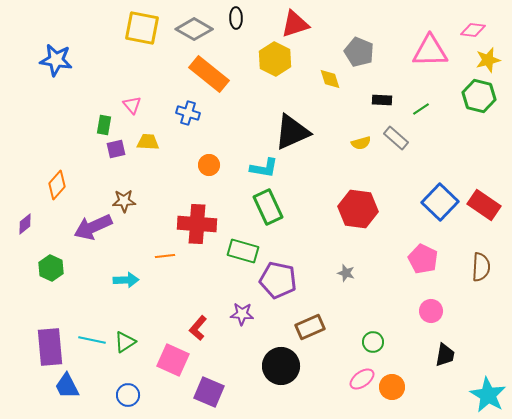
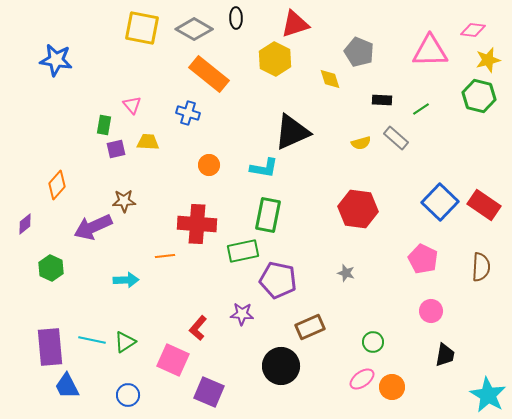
green rectangle at (268, 207): moved 8 px down; rotated 36 degrees clockwise
green rectangle at (243, 251): rotated 28 degrees counterclockwise
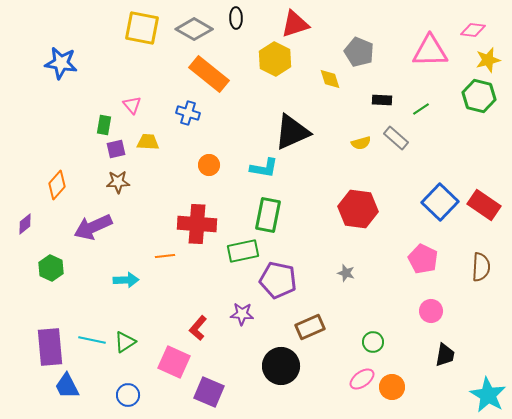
blue star at (56, 60): moved 5 px right, 3 px down
brown star at (124, 201): moved 6 px left, 19 px up
pink square at (173, 360): moved 1 px right, 2 px down
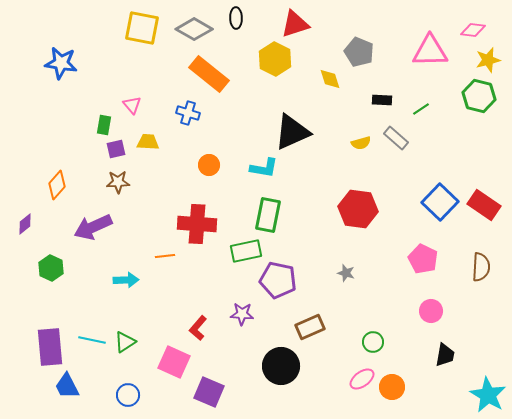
green rectangle at (243, 251): moved 3 px right
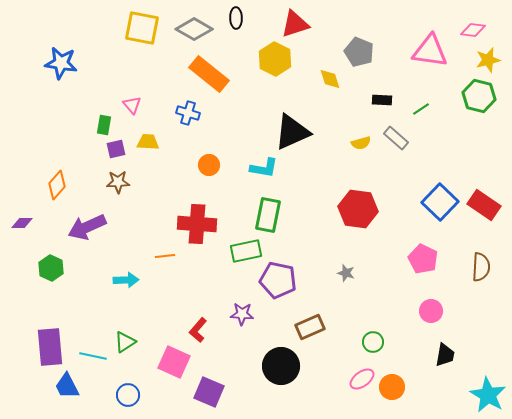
pink triangle at (430, 51): rotated 9 degrees clockwise
purple diamond at (25, 224): moved 3 px left, 1 px up; rotated 40 degrees clockwise
purple arrow at (93, 227): moved 6 px left
red L-shape at (198, 328): moved 2 px down
cyan line at (92, 340): moved 1 px right, 16 px down
